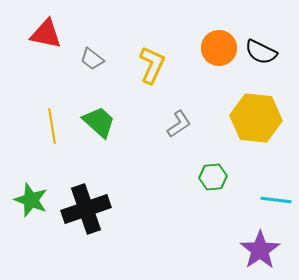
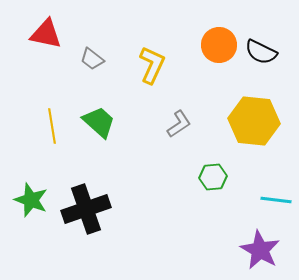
orange circle: moved 3 px up
yellow hexagon: moved 2 px left, 3 px down
purple star: rotated 9 degrees counterclockwise
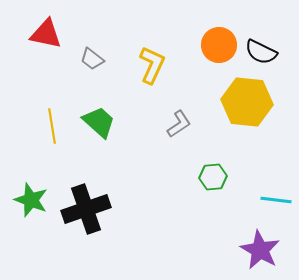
yellow hexagon: moved 7 px left, 19 px up
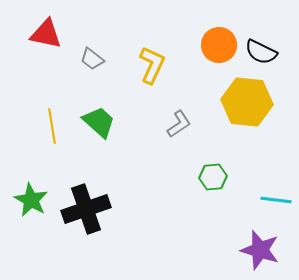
green star: rotated 8 degrees clockwise
purple star: rotated 12 degrees counterclockwise
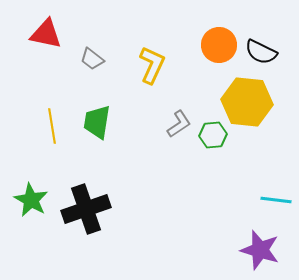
green trapezoid: moved 2 px left; rotated 123 degrees counterclockwise
green hexagon: moved 42 px up
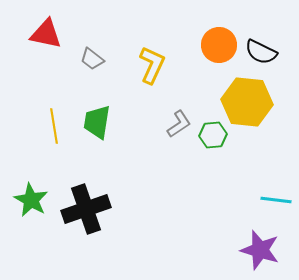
yellow line: moved 2 px right
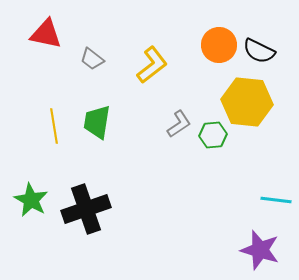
black semicircle: moved 2 px left, 1 px up
yellow L-shape: rotated 27 degrees clockwise
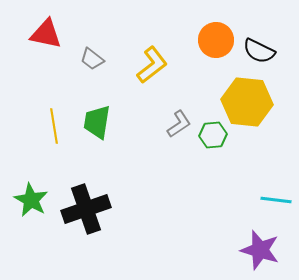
orange circle: moved 3 px left, 5 px up
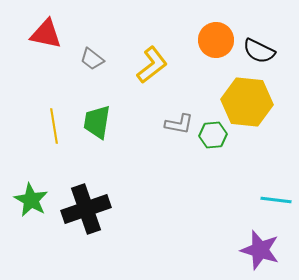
gray L-shape: rotated 44 degrees clockwise
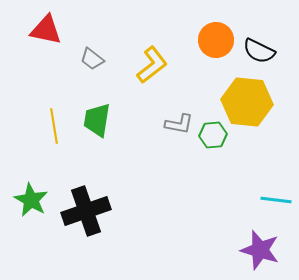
red triangle: moved 4 px up
green trapezoid: moved 2 px up
black cross: moved 2 px down
